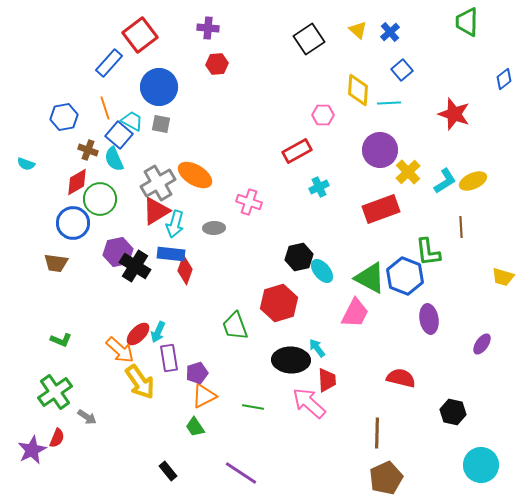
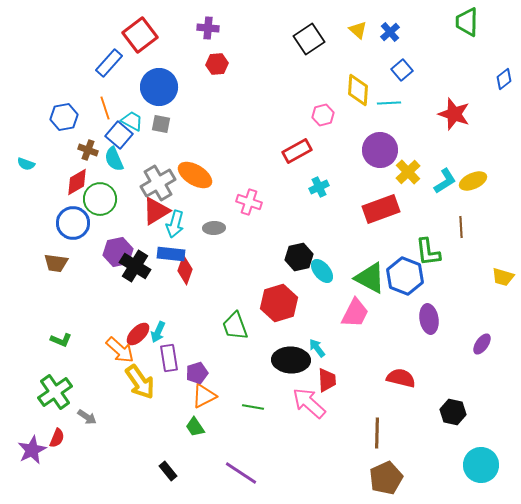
pink hexagon at (323, 115): rotated 15 degrees counterclockwise
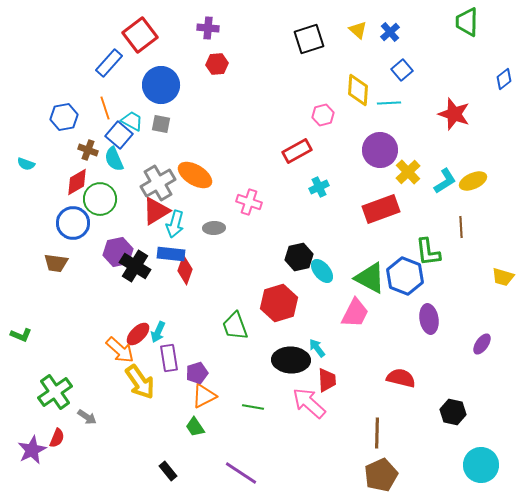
black square at (309, 39): rotated 16 degrees clockwise
blue circle at (159, 87): moved 2 px right, 2 px up
green L-shape at (61, 340): moved 40 px left, 5 px up
brown pentagon at (386, 478): moved 5 px left, 3 px up
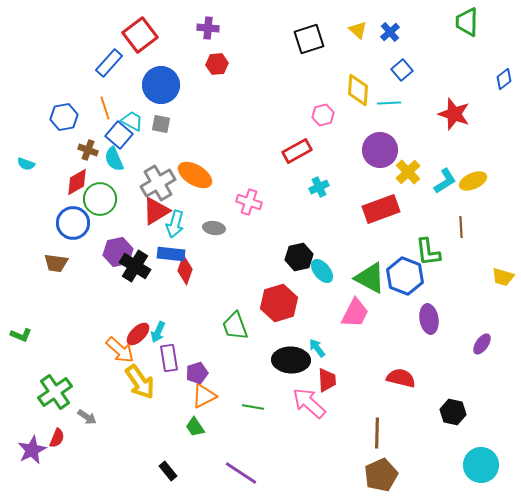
gray ellipse at (214, 228): rotated 10 degrees clockwise
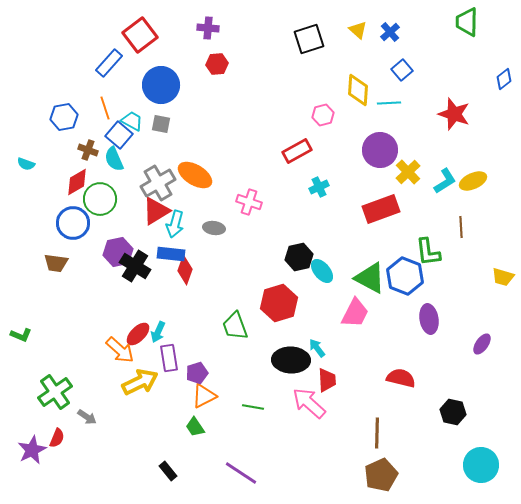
yellow arrow at (140, 382): rotated 81 degrees counterclockwise
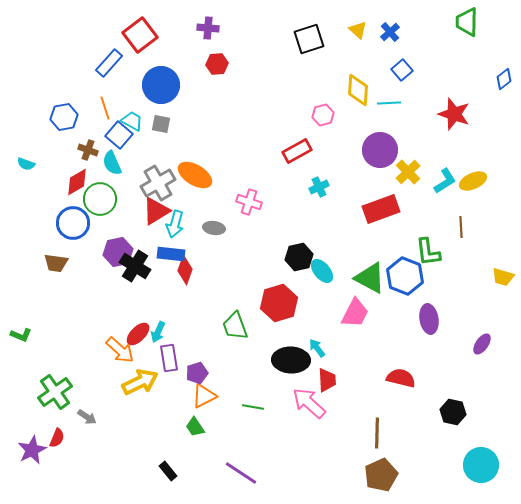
cyan semicircle at (114, 159): moved 2 px left, 4 px down
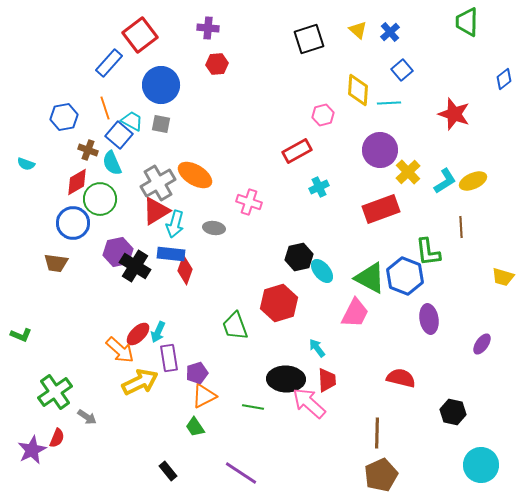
black ellipse at (291, 360): moved 5 px left, 19 px down
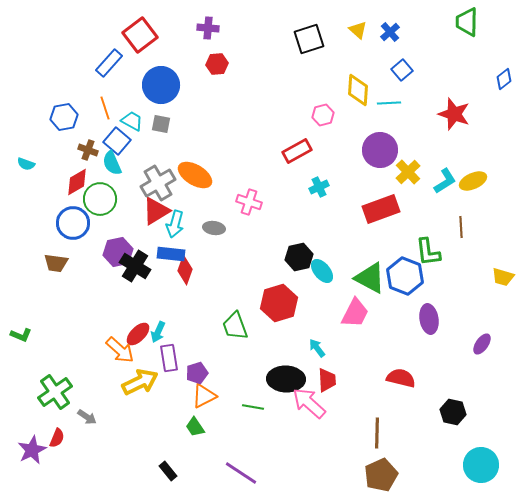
blue square at (119, 135): moved 2 px left, 6 px down
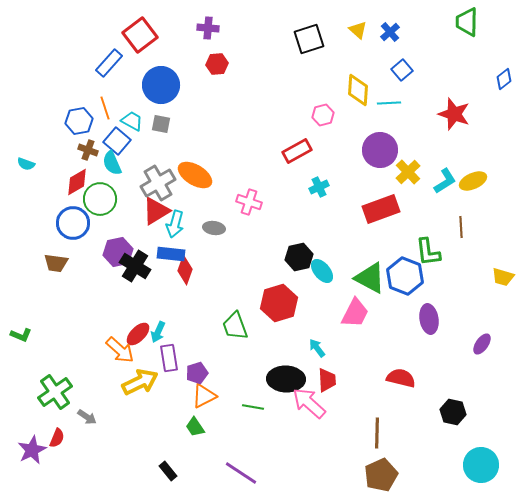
blue hexagon at (64, 117): moved 15 px right, 4 px down
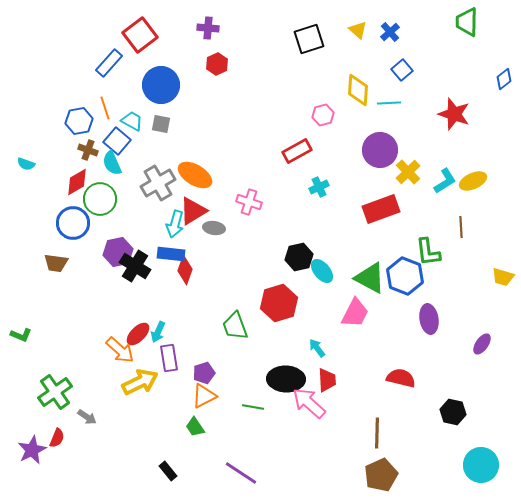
red hexagon at (217, 64): rotated 20 degrees counterclockwise
red triangle at (156, 211): moved 37 px right
purple pentagon at (197, 373): moved 7 px right
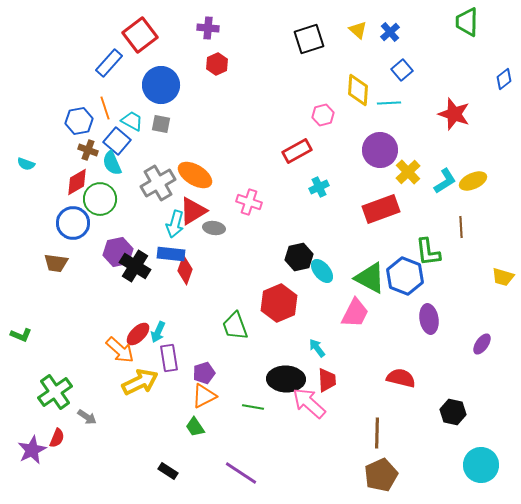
red hexagon at (279, 303): rotated 6 degrees counterclockwise
black rectangle at (168, 471): rotated 18 degrees counterclockwise
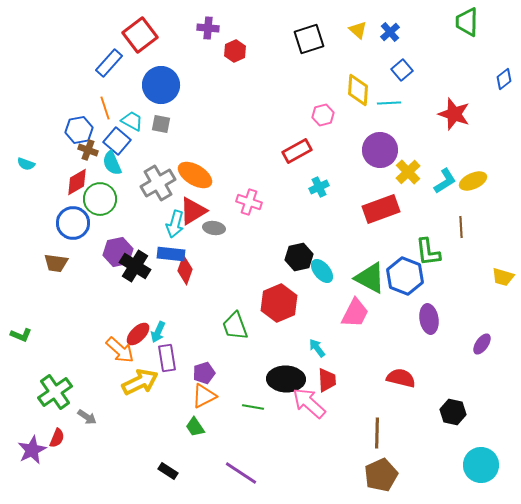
red hexagon at (217, 64): moved 18 px right, 13 px up
blue hexagon at (79, 121): moved 9 px down
purple rectangle at (169, 358): moved 2 px left
